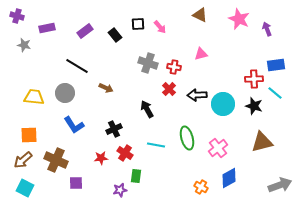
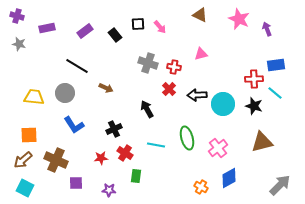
gray star at (24, 45): moved 5 px left, 1 px up
gray arrow at (280, 185): rotated 25 degrees counterclockwise
purple star at (120, 190): moved 11 px left; rotated 16 degrees clockwise
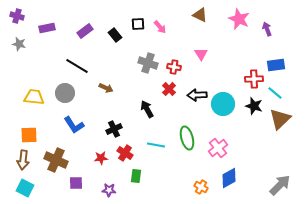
pink triangle at (201, 54): rotated 48 degrees counterclockwise
brown triangle at (262, 142): moved 18 px right, 23 px up; rotated 30 degrees counterclockwise
brown arrow at (23, 160): rotated 42 degrees counterclockwise
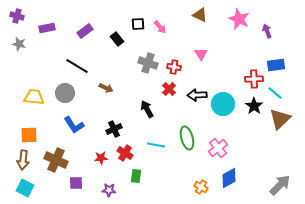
purple arrow at (267, 29): moved 2 px down
black rectangle at (115, 35): moved 2 px right, 4 px down
black star at (254, 106): rotated 18 degrees clockwise
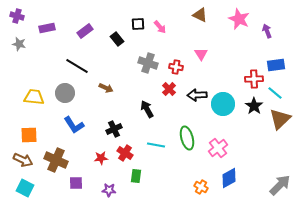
red cross at (174, 67): moved 2 px right
brown arrow at (23, 160): rotated 72 degrees counterclockwise
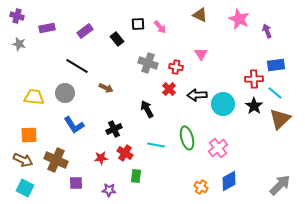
blue diamond at (229, 178): moved 3 px down
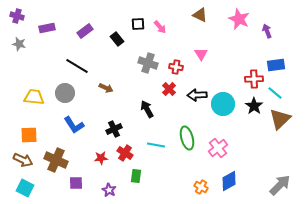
purple star at (109, 190): rotated 24 degrees clockwise
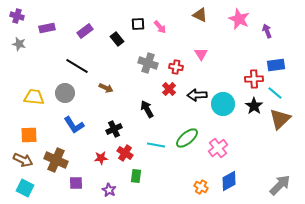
green ellipse at (187, 138): rotated 65 degrees clockwise
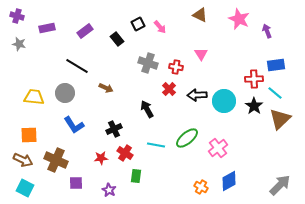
black square at (138, 24): rotated 24 degrees counterclockwise
cyan circle at (223, 104): moved 1 px right, 3 px up
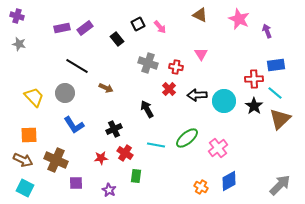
purple rectangle at (47, 28): moved 15 px right
purple rectangle at (85, 31): moved 3 px up
yellow trapezoid at (34, 97): rotated 40 degrees clockwise
